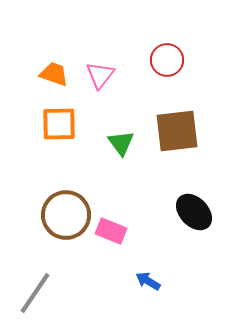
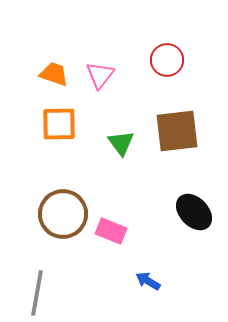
brown circle: moved 3 px left, 1 px up
gray line: moved 2 px right; rotated 24 degrees counterclockwise
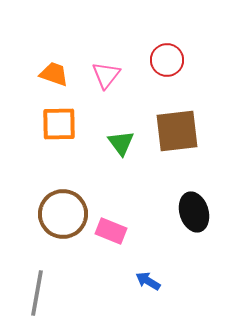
pink triangle: moved 6 px right
black ellipse: rotated 27 degrees clockwise
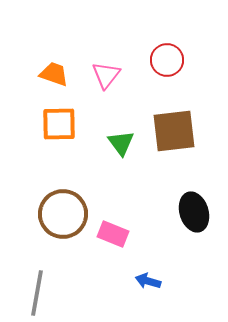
brown square: moved 3 px left
pink rectangle: moved 2 px right, 3 px down
blue arrow: rotated 15 degrees counterclockwise
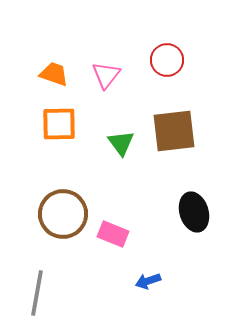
blue arrow: rotated 35 degrees counterclockwise
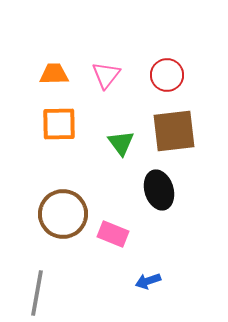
red circle: moved 15 px down
orange trapezoid: rotated 20 degrees counterclockwise
black ellipse: moved 35 px left, 22 px up
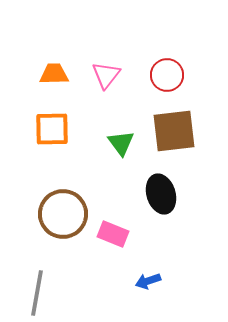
orange square: moved 7 px left, 5 px down
black ellipse: moved 2 px right, 4 px down
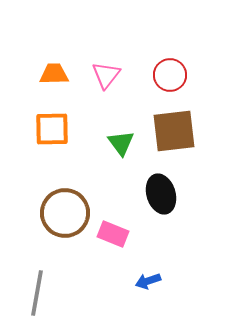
red circle: moved 3 px right
brown circle: moved 2 px right, 1 px up
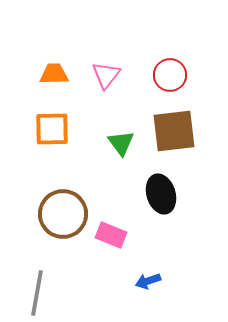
brown circle: moved 2 px left, 1 px down
pink rectangle: moved 2 px left, 1 px down
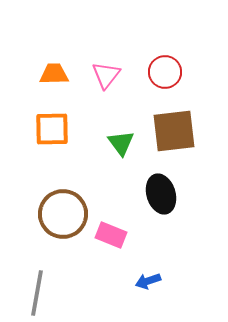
red circle: moved 5 px left, 3 px up
